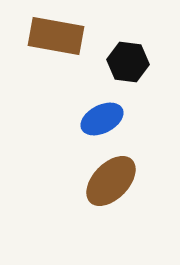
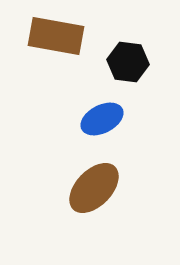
brown ellipse: moved 17 px left, 7 px down
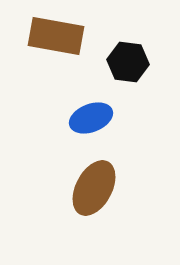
blue ellipse: moved 11 px left, 1 px up; rotated 6 degrees clockwise
brown ellipse: rotated 16 degrees counterclockwise
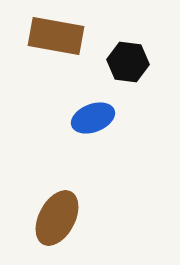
blue ellipse: moved 2 px right
brown ellipse: moved 37 px left, 30 px down
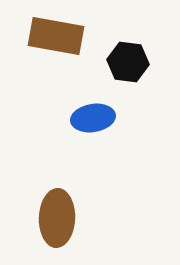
blue ellipse: rotated 12 degrees clockwise
brown ellipse: rotated 26 degrees counterclockwise
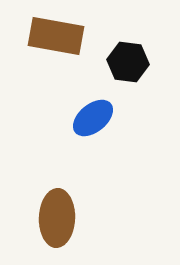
blue ellipse: rotated 30 degrees counterclockwise
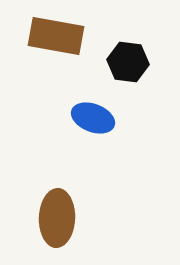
blue ellipse: rotated 60 degrees clockwise
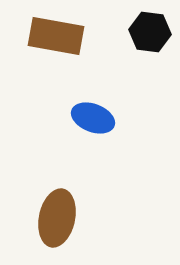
black hexagon: moved 22 px right, 30 px up
brown ellipse: rotated 10 degrees clockwise
